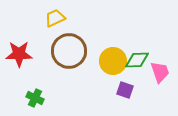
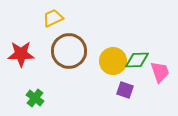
yellow trapezoid: moved 2 px left
red star: moved 2 px right
green cross: rotated 12 degrees clockwise
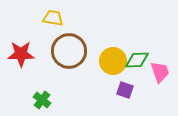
yellow trapezoid: rotated 35 degrees clockwise
green cross: moved 7 px right, 2 px down
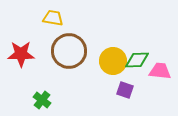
pink trapezoid: moved 1 px up; rotated 65 degrees counterclockwise
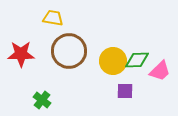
pink trapezoid: rotated 130 degrees clockwise
purple square: moved 1 px down; rotated 18 degrees counterclockwise
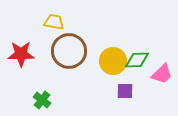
yellow trapezoid: moved 1 px right, 4 px down
pink trapezoid: moved 2 px right, 3 px down
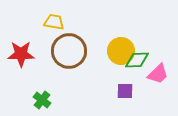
yellow circle: moved 8 px right, 10 px up
pink trapezoid: moved 4 px left
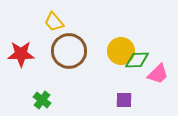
yellow trapezoid: rotated 140 degrees counterclockwise
purple square: moved 1 px left, 9 px down
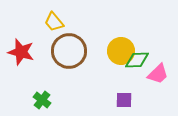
red star: moved 2 px up; rotated 16 degrees clockwise
